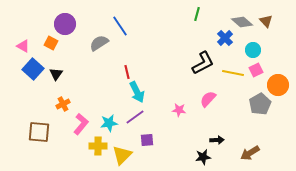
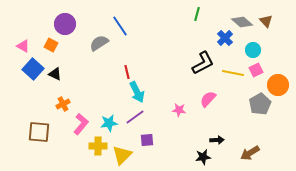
orange square: moved 2 px down
black triangle: moved 1 px left; rotated 40 degrees counterclockwise
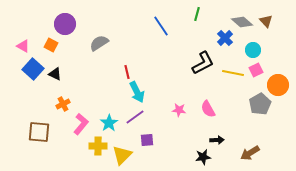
blue line: moved 41 px right
pink semicircle: moved 10 px down; rotated 72 degrees counterclockwise
cyan star: rotated 24 degrees counterclockwise
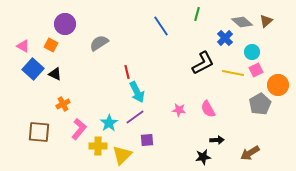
brown triangle: rotated 32 degrees clockwise
cyan circle: moved 1 px left, 2 px down
pink L-shape: moved 2 px left, 5 px down
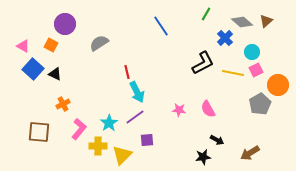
green line: moved 9 px right; rotated 16 degrees clockwise
black arrow: rotated 32 degrees clockwise
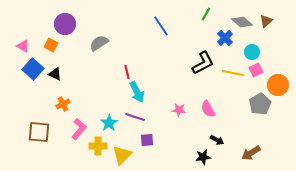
purple line: rotated 54 degrees clockwise
brown arrow: moved 1 px right
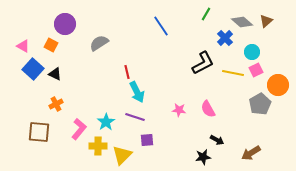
orange cross: moved 7 px left
cyan star: moved 3 px left, 1 px up
